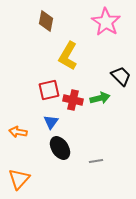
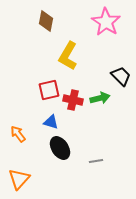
blue triangle: rotated 49 degrees counterclockwise
orange arrow: moved 2 px down; rotated 42 degrees clockwise
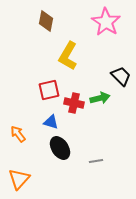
red cross: moved 1 px right, 3 px down
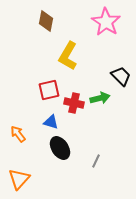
gray line: rotated 56 degrees counterclockwise
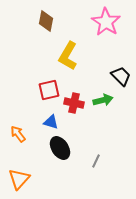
green arrow: moved 3 px right, 2 px down
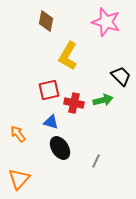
pink star: rotated 16 degrees counterclockwise
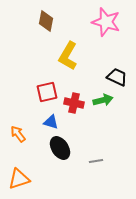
black trapezoid: moved 4 px left, 1 px down; rotated 20 degrees counterclockwise
red square: moved 2 px left, 2 px down
gray line: rotated 56 degrees clockwise
orange triangle: rotated 30 degrees clockwise
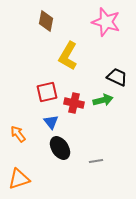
blue triangle: rotated 35 degrees clockwise
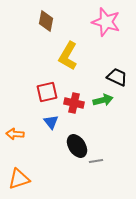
orange arrow: moved 3 px left; rotated 48 degrees counterclockwise
black ellipse: moved 17 px right, 2 px up
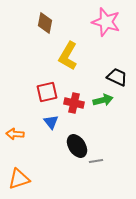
brown diamond: moved 1 px left, 2 px down
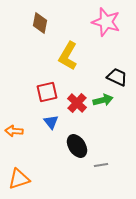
brown diamond: moved 5 px left
red cross: moved 3 px right; rotated 30 degrees clockwise
orange arrow: moved 1 px left, 3 px up
gray line: moved 5 px right, 4 px down
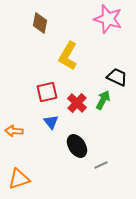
pink star: moved 2 px right, 3 px up
green arrow: rotated 48 degrees counterclockwise
gray line: rotated 16 degrees counterclockwise
